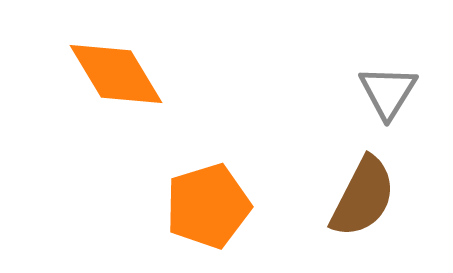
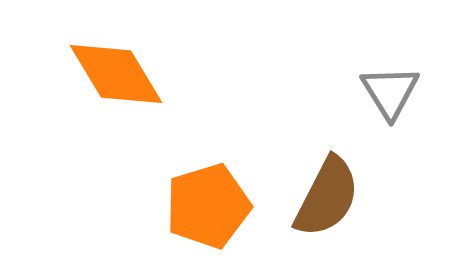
gray triangle: moved 2 px right; rotated 4 degrees counterclockwise
brown semicircle: moved 36 px left
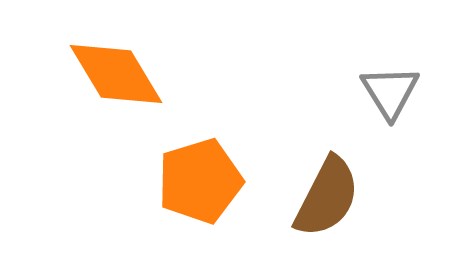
orange pentagon: moved 8 px left, 25 px up
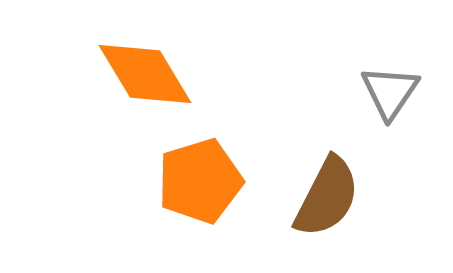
orange diamond: moved 29 px right
gray triangle: rotated 6 degrees clockwise
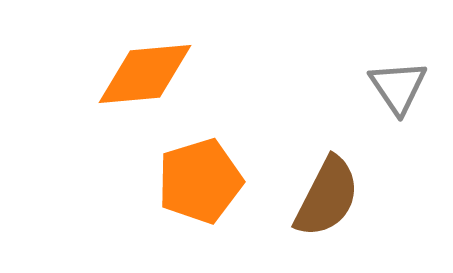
orange diamond: rotated 64 degrees counterclockwise
gray triangle: moved 8 px right, 5 px up; rotated 8 degrees counterclockwise
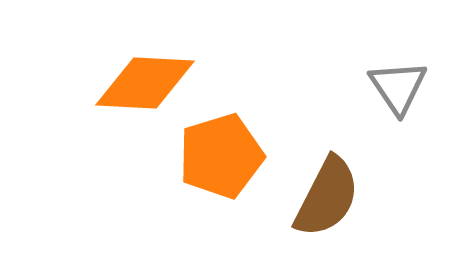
orange diamond: moved 9 px down; rotated 8 degrees clockwise
orange pentagon: moved 21 px right, 25 px up
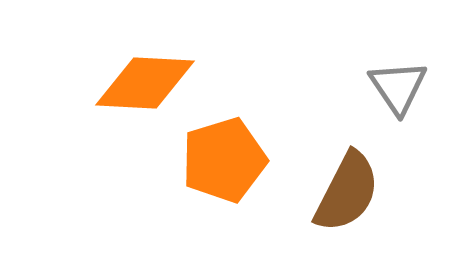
orange pentagon: moved 3 px right, 4 px down
brown semicircle: moved 20 px right, 5 px up
